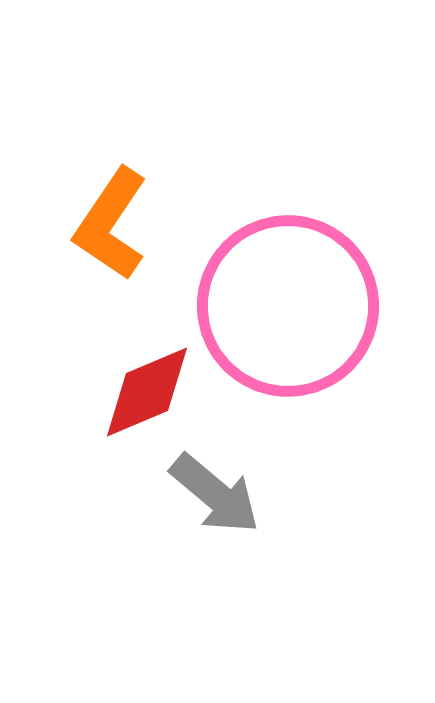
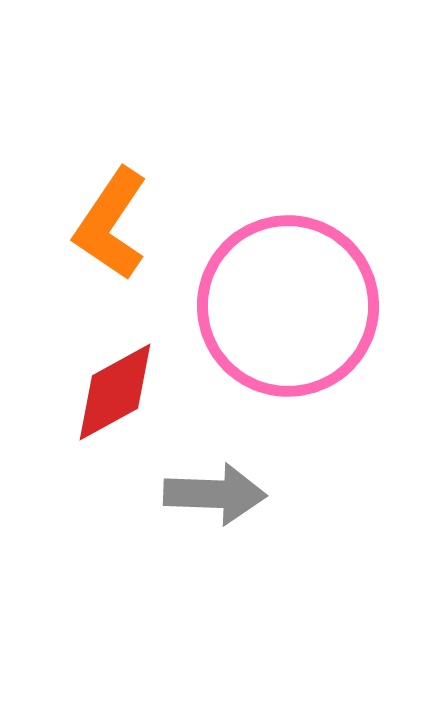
red diamond: moved 32 px left; rotated 6 degrees counterclockwise
gray arrow: rotated 38 degrees counterclockwise
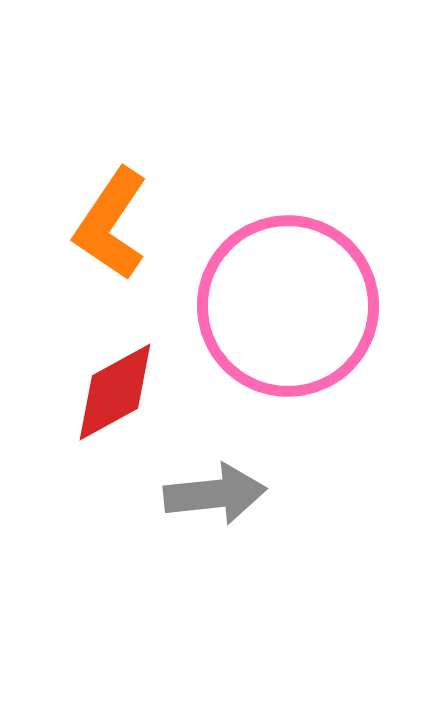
gray arrow: rotated 8 degrees counterclockwise
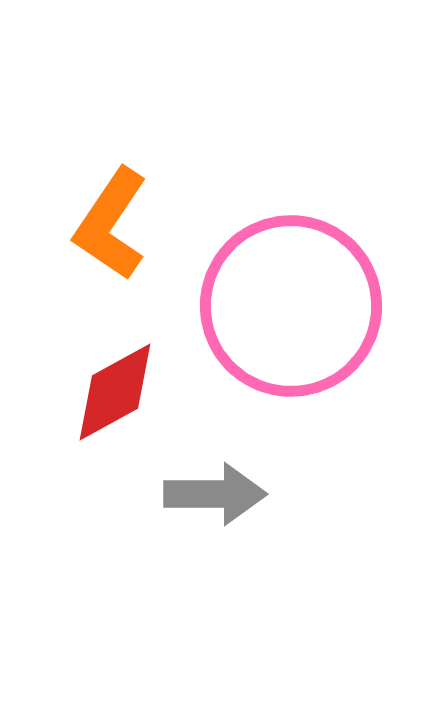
pink circle: moved 3 px right
gray arrow: rotated 6 degrees clockwise
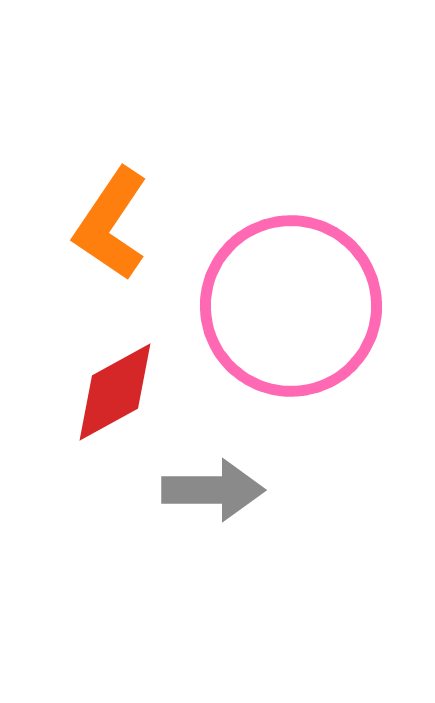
gray arrow: moved 2 px left, 4 px up
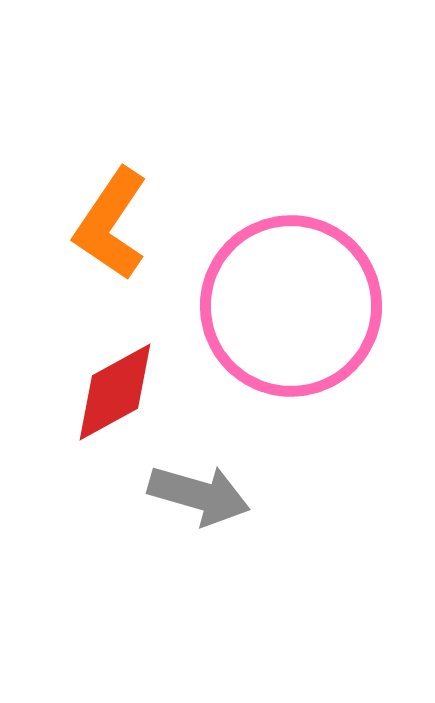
gray arrow: moved 14 px left, 5 px down; rotated 16 degrees clockwise
